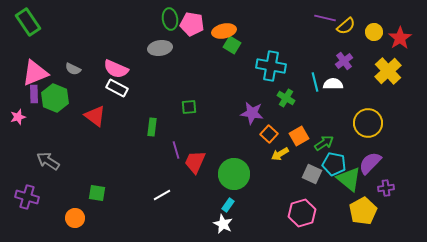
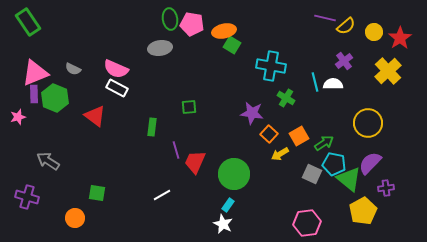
pink hexagon at (302, 213): moved 5 px right, 10 px down; rotated 8 degrees clockwise
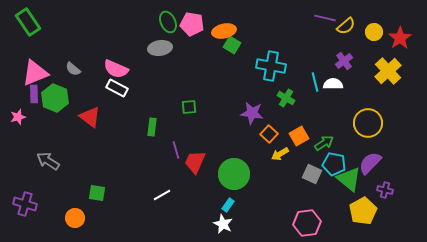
green ellipse at (170, 19): moved 2 px left, 3 px down; rotated 15 degrees counterclockwise
gray semicircle at (73, 69): rotated 14 degrees clockwise
red triangle at (95, 116): moved 5 px left, 1 px down
purple cross at (386, 188): moved 1 px left, 2 px down; rotated 21 degrees clockwise
purple cross at (27, 197): moved 2 px left, 7 px down
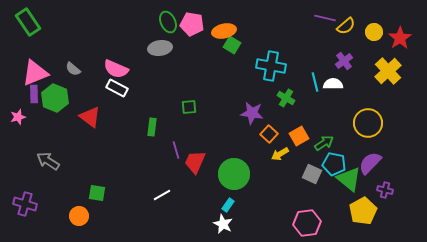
orange circle at (75, 218): moved 4 px right, 2 px up
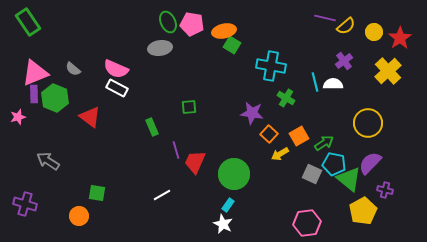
green rectangle at (152, 127): rotated 30 degrees counterclockwise
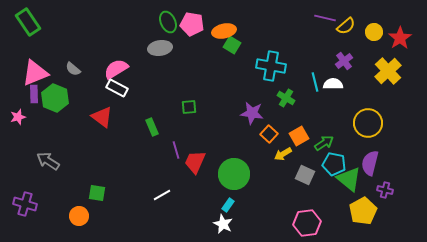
pink semicircle at (116, 69): rotated 125 degrees clockwise
red triangle at (90, 117): moved 12 px right
yellow arrow at (280, 154): moved 3 px right
purple semicircle at (370, 163): rotated 30 degrees counterclockwise
gray square at (312, 174): moved 7 px left, 1 px down
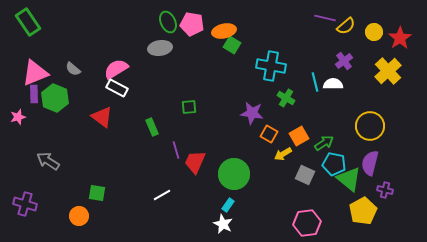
yellow circle at (368, 123): moved 2 px right, 3 px down
orange square at (269, 134): rotated 12 degrees counterclockwise
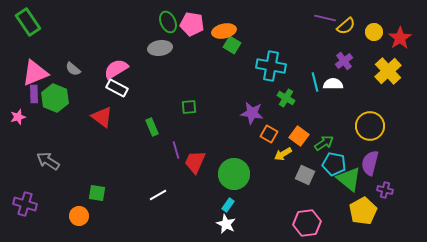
orange square at (299, 136): rotated 24 degrees counterclockwise
white line at (162, 195): moved 4 px left
white star at (223, 224): moved 3 px right
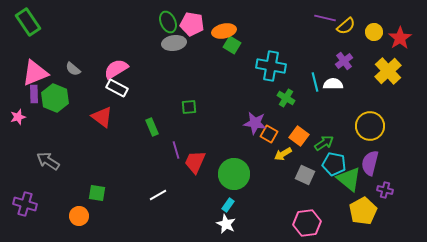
gray ellipse at (160, 48): moved 14 px right, 5 px up
purple star at (252, 113): moved 3 px right, 10 px down
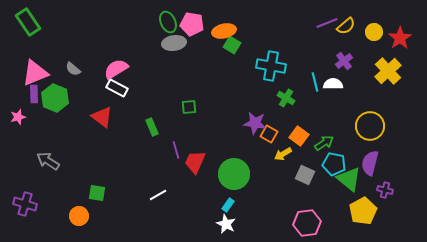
purple line at (325, 18): moved 2 px right, 5 px down; rotated 35 degrees counterclockwise
